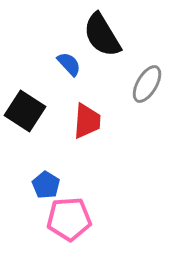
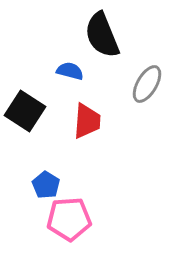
black semicircle: rotated 9 degrees clockwise
blue semicircle: moved 1 px right, 7 px down; rotated 32 degrees counterclockwise
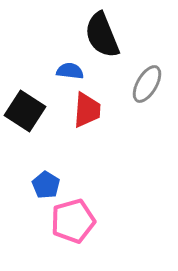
blue semicircle: rotated 8 degrees counterclockwise
red trapezoid: moved 11 px up
pink pentagon: moved 4 px right, 2 px down; rotated 12 degrees counterclockwise
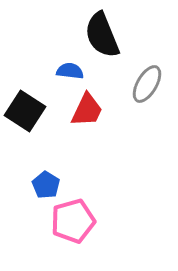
red trapezoid: rotated 21 degrees clockwise
